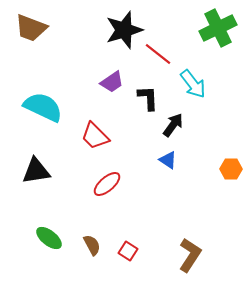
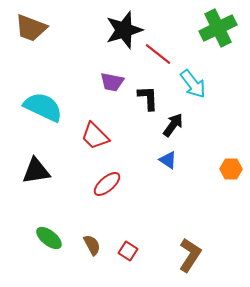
purple trapezoid: rotated 45 degrees clockwise
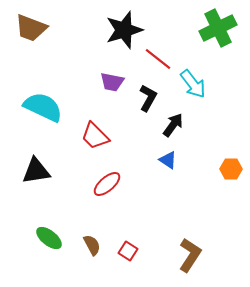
red line: moved 5 px down
black L-shape: rotated 32 degrees clockwise
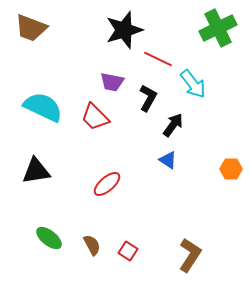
red line: rotated 12 degrees counterclockwise
red trapezoid: moved 19 px up
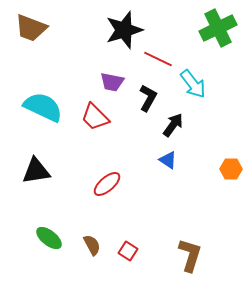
brown L-shape: rotated 16 degrees counterclockwise
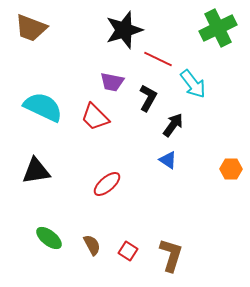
brown L-shape: moved 19 px left
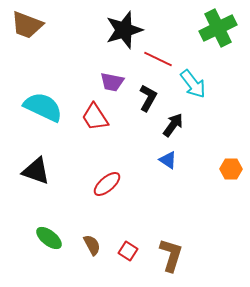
brown trapezoid: moved 4 px left, 3 px up
red trapezoid: rotated 12 degrees clockwise
black triangle: rotated 28 degrees clockwise
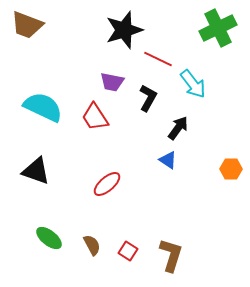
black arrow: moved 5 px right, 3 px down
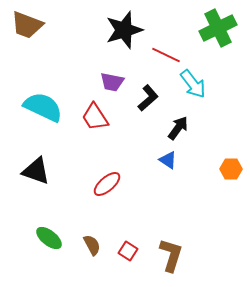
red line: moved 8 px right, 4 px up
black L-shape: rotated 20 degrees clockwise
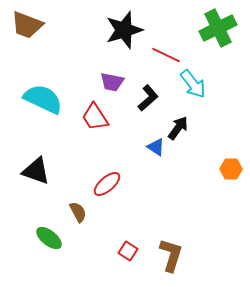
cyan semicircle: moved 8 px up
blue triangle: moved 12 px left, 13 px up
brown semicircle: moved 14 px left, 33 px up
